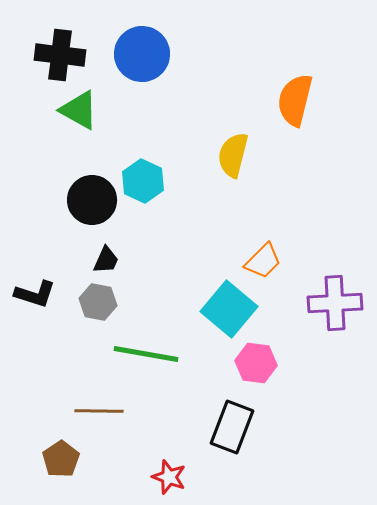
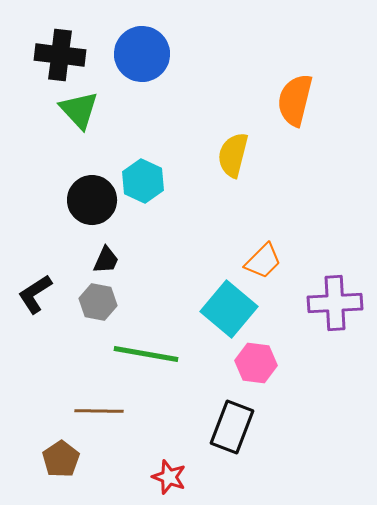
green triangle: rotated 18 degrees clockwise
black L-shape: rotated 129 degrees clockwise
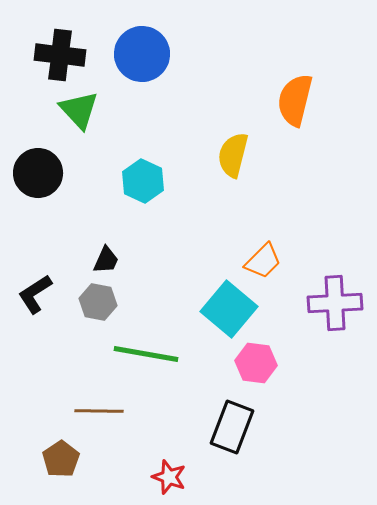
black circle: moved 54 px left, 27 px up
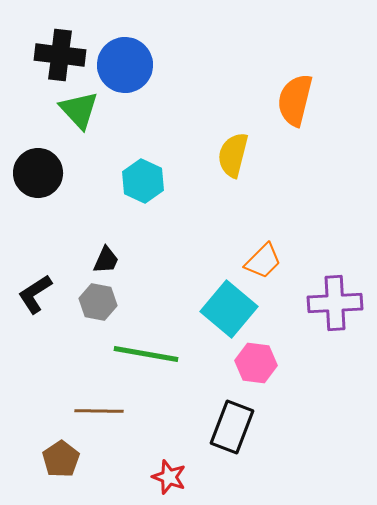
blue circle: moved 17 px left, 11 px down
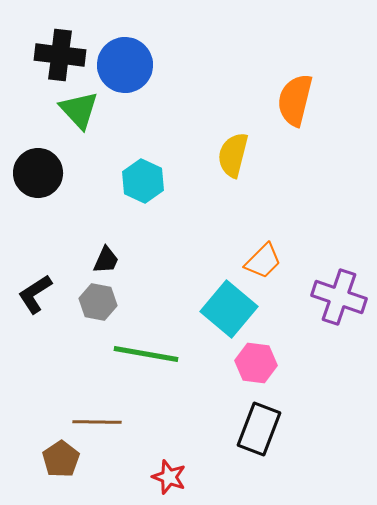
purple cross: moved 4 px right, 6 px up; rotated 22 degrees clockwise
brown line: moved 2 px left, 11 px down
black rectangle: moved 27 px right, 2 px down
